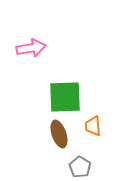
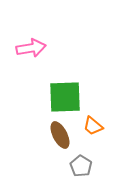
orange trapezoid: rotated 45 degrees counterclockwise
brown ellipse: moved 1 px right, 1 px down; rotated 8 degrees counterclockwise
gray pentagon: moved 1 px right, 1 px up
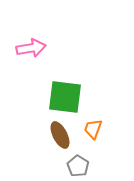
green square: rotated 9 degrees clockwise
orange trapezoid: moved 3 px down; rotated 70 degrees clockwise
gray pentagon: moved 3 px left
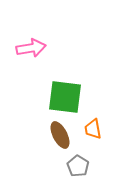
orange trapezoid: rotated 30 degrees counterclockwise
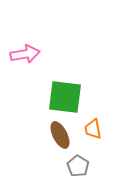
pink arrow: moved 6 px left, 6 px down
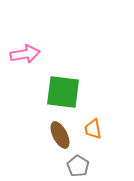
green square: moved 2 px left, 5 px up
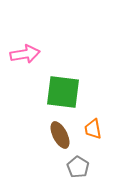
gray pentagon: moved 1 px down
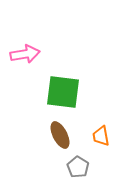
orange trapezoid: moved 8 px right, 7 px down
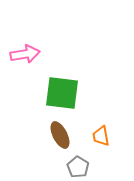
green square: moved 1 px left, 1 px down
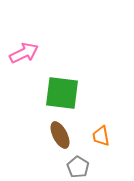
pink arrow: moved 1 px left, 1 px up; rotated 16 degrees counterclockwise
